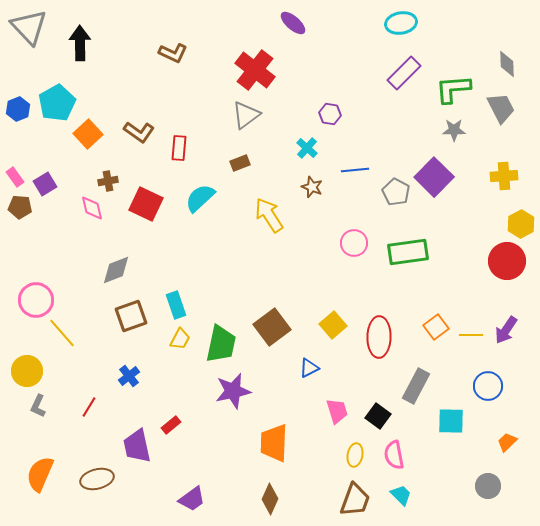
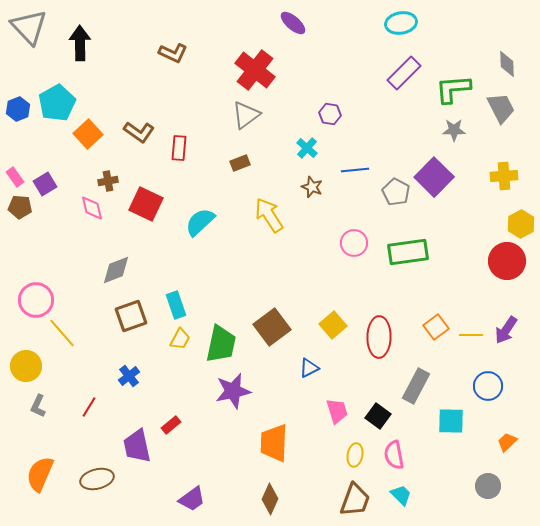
cyan semicircle at (200, 198): moved 24 px down
yellow circle at (27, 371): moved 1 px left, 5 px up
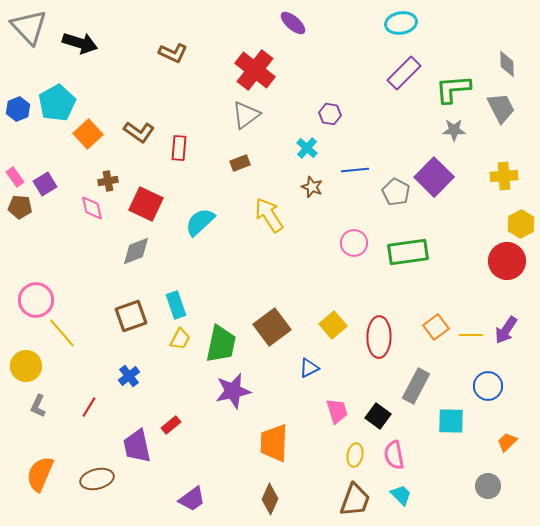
black arrow at (80, 43): rotated 108 degrees clockwise
gray diamond at (116, 270): moved 20 px right, 19 px up
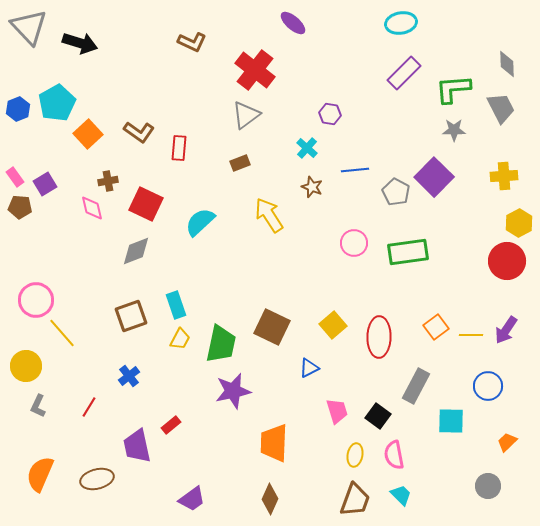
brown L-shape at (173, 53): moved 19 px right, 11 px up
yellow hexagon at (521, 224): moved 2 px left, 1 px up
brown square at (272, 327): rotated 27 degrees counterclockwise
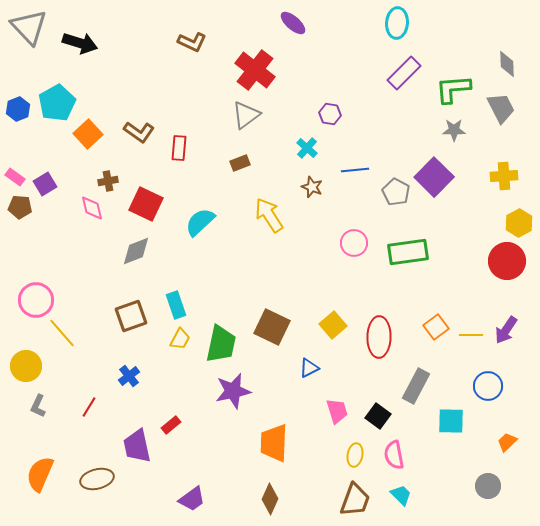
cyan ellipse at (401, 23): moved 4 px left; rotated 76 degrees counterclockwise
pink rectangle at (15, 177): rotated 18 degrees counterclockwise
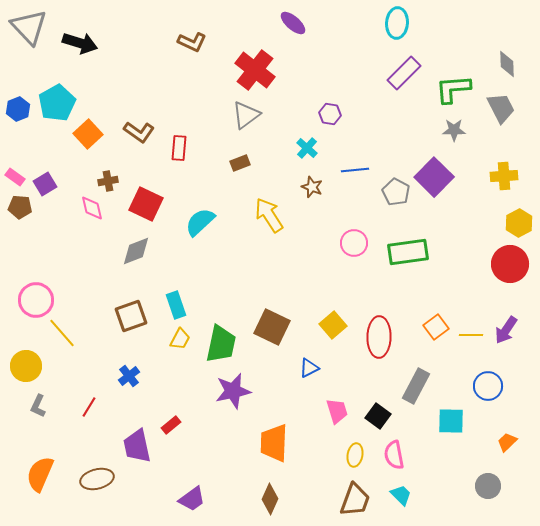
red circle at (507, 261): moved 3 px right, 3 px down
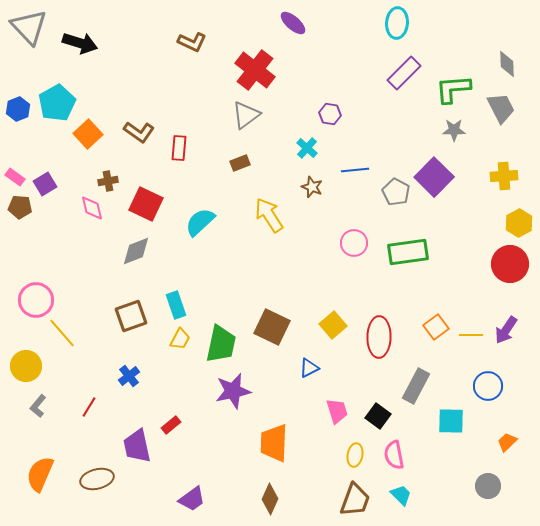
gray L-shape at (38, 406): rotated 15 degrees clockwise
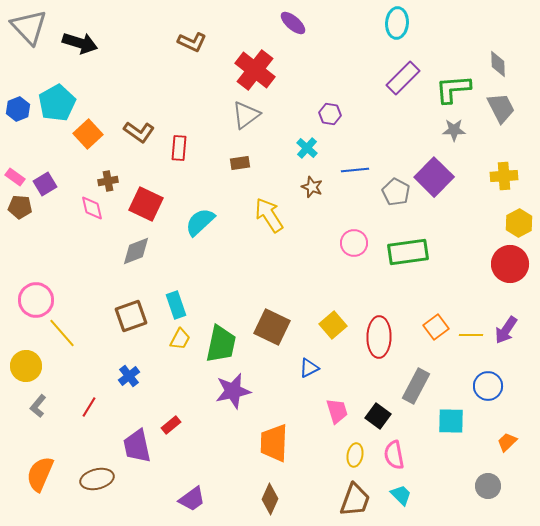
gray diamond at (507, 64): moved 9 px left
purple rectangle at (404, 73): moved 1 px left, 5 px down
brown rectangle at (240, 163): rotated 12 degrees clockwise
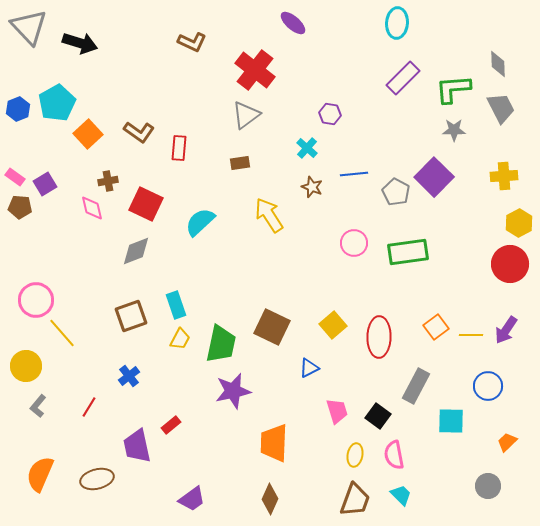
blue line at (355, 170): moved 1 px left, 4 px down
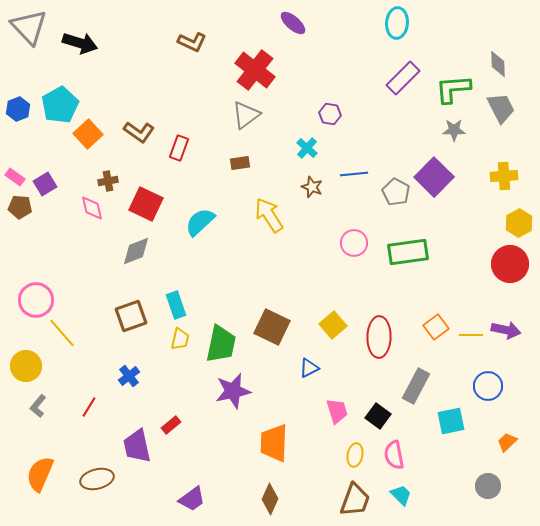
cyan pentagon at (57, 103): moved 3 px right, 2 px down
red rectangle at (179, 148): rotated 15 degrees clockwise
purple arrow at (506, 330): rotated 112 degrees counterclockwise
yellow trapezoid at (180, 339): rotated 15 degrees counterclockwise
cyan square at (451, 421): rotated 12 degrees counterclockwise
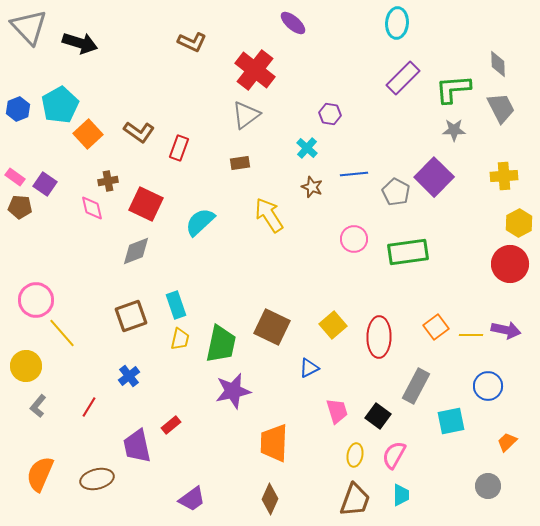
purple square at (45, 184): rotated 25 degrees counterclockwise
pink circle at (354, 243): moved 4 px up
pink semicircle at (394, 455): rotated 40 degrees clockwise
cyan trapezoid at (401, 495): rotated 45 degrees clockwise
